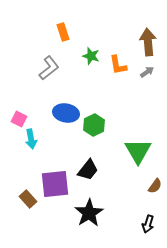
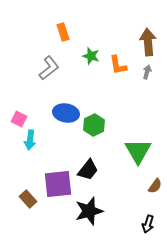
gray arrow: rotated 40 degrees counterclockwise
cyan arrow: moved 1 px left, 1 px down; rotated 18 degrees clockwise
purple square: moved 3 px right
black star: moved 2 px up; rotated 16 degrees clockwise
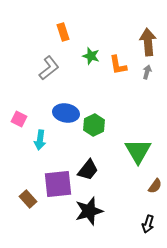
cyan arrow: moved 10 px right
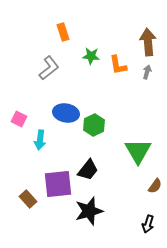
green star: rotated 12 degrees counterclockwise
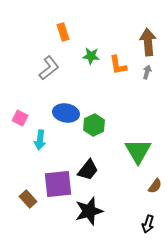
pink square: moved 1 px right, 1 px up
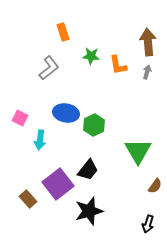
purple square: rotated 32 degrees counterclockwise
